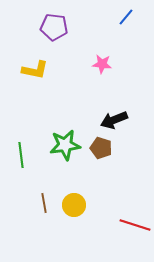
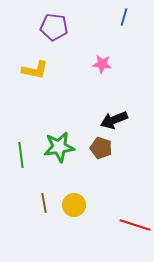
blue line: moved 2 px left; rotated 24 degrees counterclockwise
green star: moved 6 px left, 2 px down
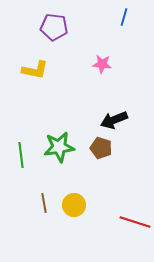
red line: moved 3 px up
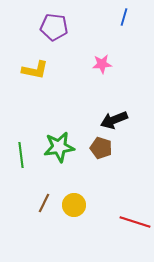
pink star: rotated 12 degrees counterclockwise
brown line: rotated 36 degrees clockwise
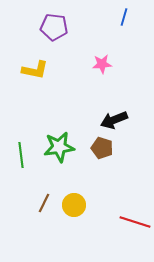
brown pentagon: moved 1 px right
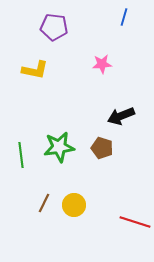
black arrow: moved 7 px right, 4 px up
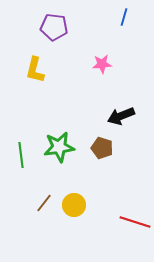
yellow L-shape: rotated 92 degrees clockwise
brown line: rotated 12 degrees clockwise
